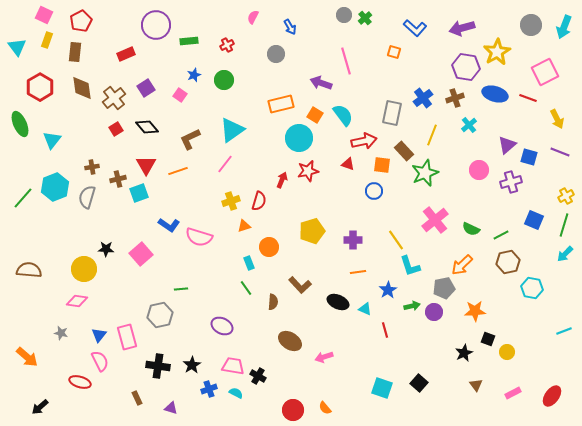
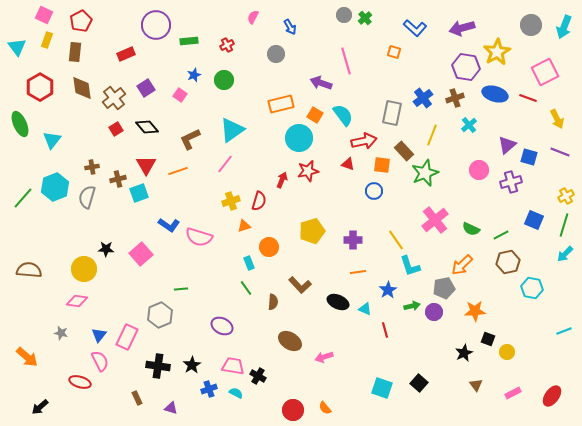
gray hexagon at (160, 315): rotated 10 degrees counterclockwise
pink rectangle at (127, 337): rotated 40 degrees clockwise
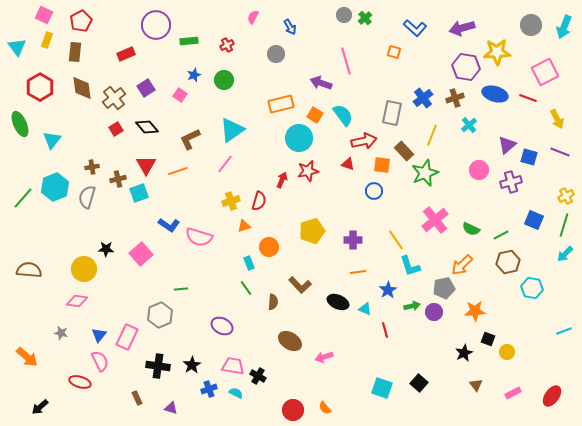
yellow star at (497, 52): rotated 28 degrees clockwise
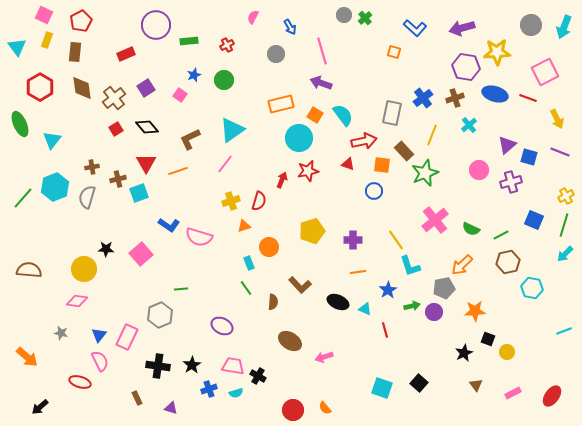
pink line at (346, 61): moved 24 px left, 10 px up
red triangle at (146, 165): moved 2 px up
cyan semicircle at (236, 393): rotated 136 degrees clockwise
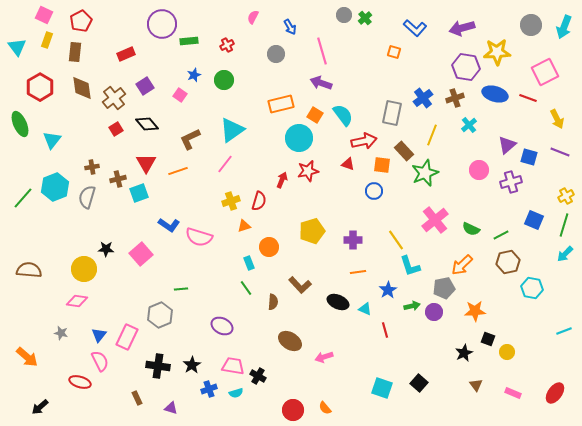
purple circle at (156, 25): moved 6 px right, 1 px up
purple square at (146, 88): moved 1 px left, 2 px up
black diamond at (147, 127): moved 3 px up
pink rectangle at (513, 393): rotated 49 degrees clockwise
red ellipse at (552, 396): moved 3 px right, 3 px up
